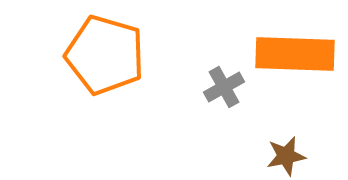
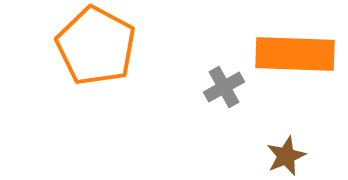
orange pentagon: moved 9 px left, 9 px up; rotated 12 degrees clockwise
brown star: rotated 12 degrees counterclockwise
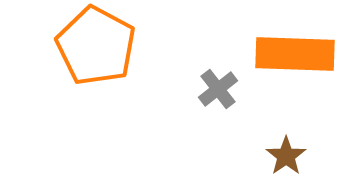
gray cross: moved 6 px left, 2 px down; rotated 9 degrees counterclockwise
brown star: rotated 12 degrees counterclockwise
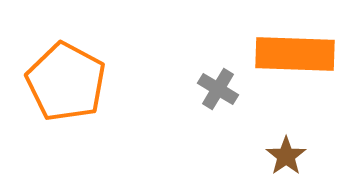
orange pentagon: moved 30 px left, 36 px down
gray cross: rotated 21 degrees counterclockwise
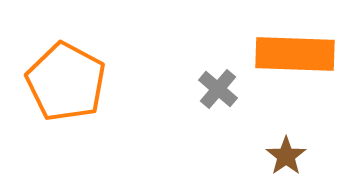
gray cross: rotated 9 degrees clockwise
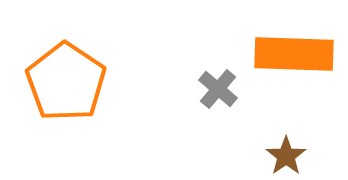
orange rectangle: moved 1 px left
orange pentagon: rotated 6 degrees clockwise
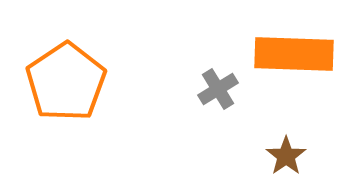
orange pentagon: rotated 4 degrees clockwise
gray cross: rotated 18 degrees clockwise
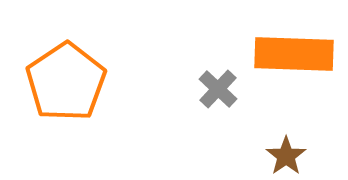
gray cross: rotated 15 degrees counterclockwise
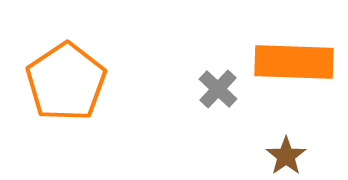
orange rectangle: moved 8 px down
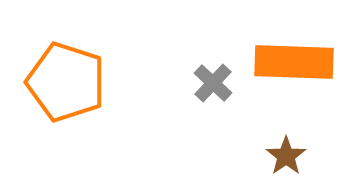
orange pentagon: rotated 20 degrees counterclockwise
gray cross: moved 5 px left, 6 px up
